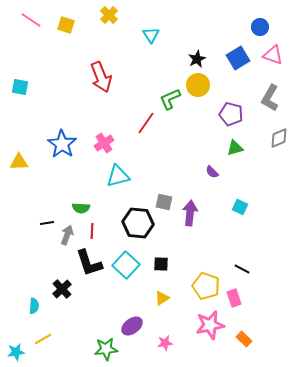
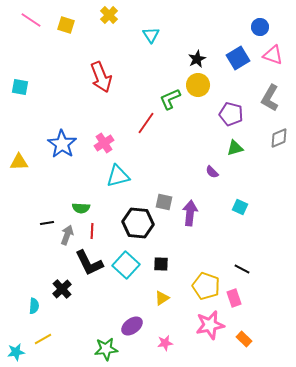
black L-shape at (89, 263): rotated 8 degrees counterclockwise
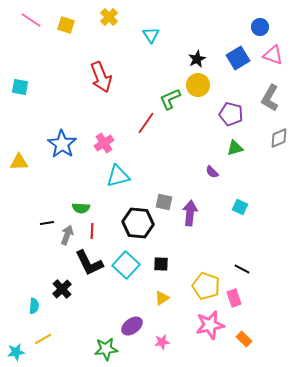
yellow cross at (109, 15): moved 2 px down
pink star at (165, 343): moved 3 px left, 1 px up
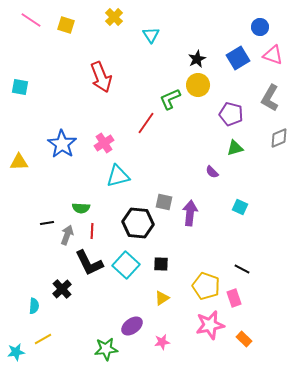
yellow cross at (109, 17): moved 5 px right
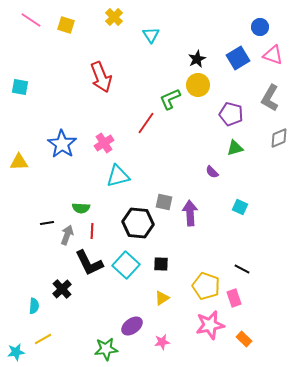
purple arrow at (190, 213): rotated 10 degrees counterclockwise
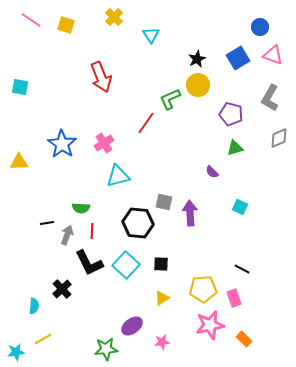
yellow pentagon at (206, 286): moved 3 px left, 3 px down; rotated 24 degrees counterclockwise
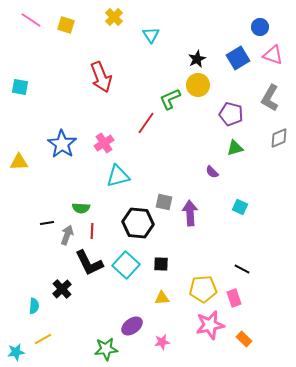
yellow triangle at (162, 298): rotated 28 degrees clockwise
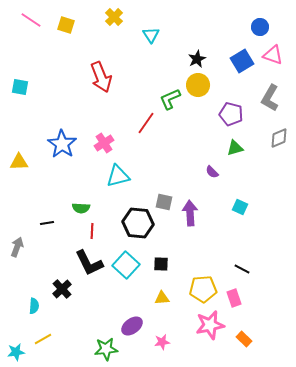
blue square at (238, 58): moved 4 px right, 3 px down
gray arrow at (67, 235): moved 50 px left, 12 px down
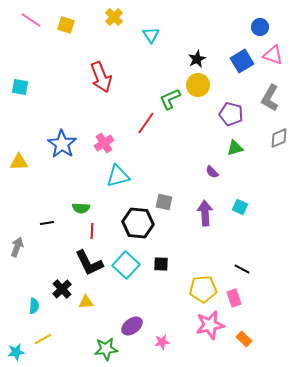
purple arrow at (190, 213): moved 15 px right
yellow triangle at (162, 298): moved 76 px left, 4 px down
